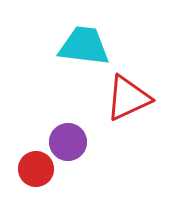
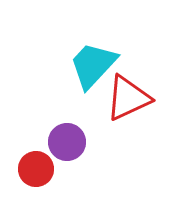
cyan trapezoid: moved 9 px right, 19 px down; rotated 54 degrees counterclockwise
purple circle: moved 1 px left
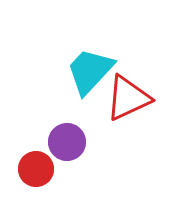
cyan trapezoid: moved 3 px left, 6 px down
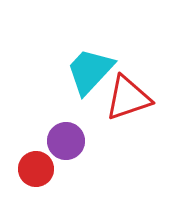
red triangle: rotated 6 degrees clockwise
purple circle: moved 1 px left, 1 px up
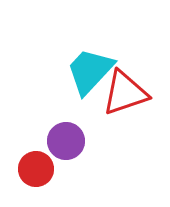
red triangle: moved 3 px left, 5 px up
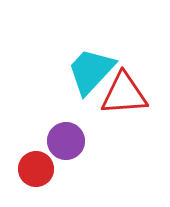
cyan trapezoid: moved 1 px right
red triangle: moved 1 px left, 1 px down; rotated 15 degrees clockwise
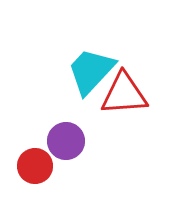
red circle: moved 1 px left, 3 px up
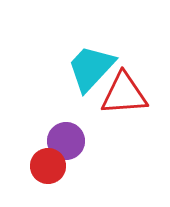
cyan trapezoid: moved 3 px up
red circle: moved 13 px right
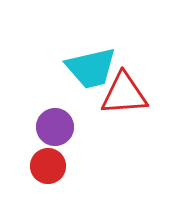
cyan trapezoid: rotated 146 degrees counterclockwise
purple circle: moved 11 px left, 14 px up
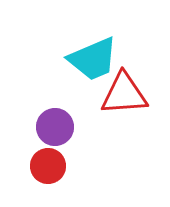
cyan trapezoid: moved 2 px right, 9 px up; rotated 10 degrees counterclockwise
